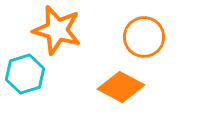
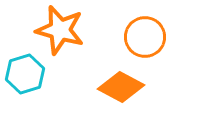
orange star: moved 3 px right
orange circle: moved 1 px right
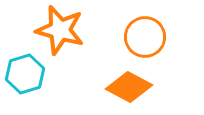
orange diamond: moved 8 px right
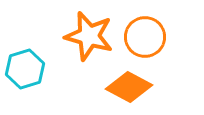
orange star: moved 29 px right, 6 px down
cyan hexagon: moved 5 px up
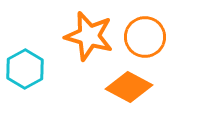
cyan hexagon: rotated 12 degrees counterclockwise
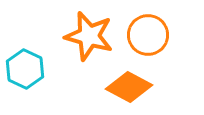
orange circle: moved 3 px right, 2 px up
cyan hexagon: rotated 6 degrees counterclockwise
